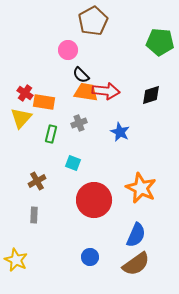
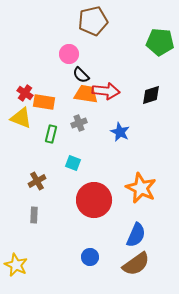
brown pentagon: rotated 16 degrees clockwise
pink circle: moved 1 px right, 4 px down
orange trapezoid: moved 2 px down
yellow triangle: rotated 50 degrees counterclockwise
yellow star: moved 5 px down
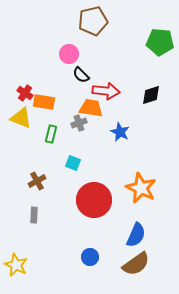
orange trapezoid: moved 5 px right, 14 px down
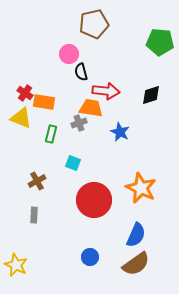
brown pentagon: moved 1 px right, 3 px down
black semicircle: moved 3 px up; rotated 30 degrees clockwise
